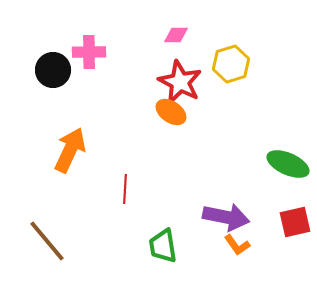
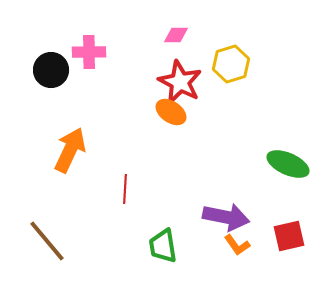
black circle: moved 2 px left
red square: moved 6 px left, 14 px down
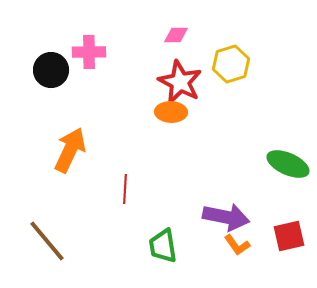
orange ellipse: rotated 32 degrees counterclockwise
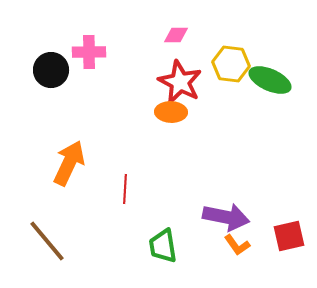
yellow hexagon: rotated 24 degrees clockwise
orange arrow: moved 1 px left, 13 px down
green ellipse: moved 18 px left, 84 px up
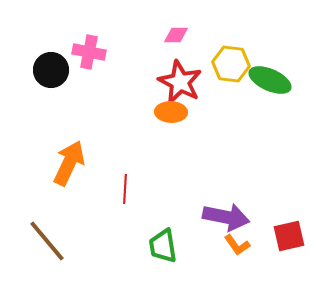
pink cross: rotated 12 degrees clockwise
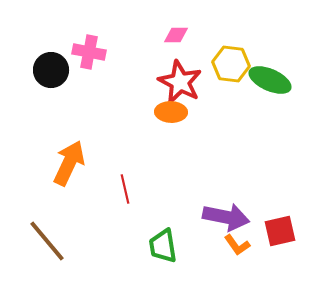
red line: rotated 16 degrees counterclockwise
red square: moved 9 px left, 5 px up
